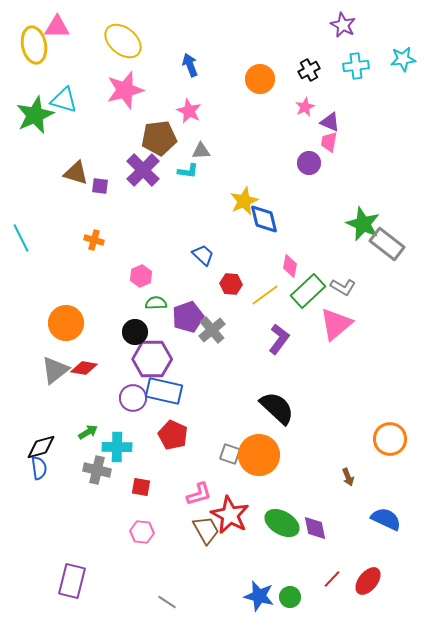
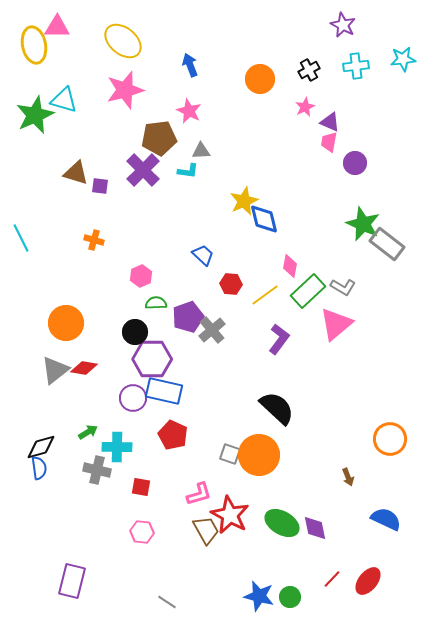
purple circle at (309, 163): moved 46 px right
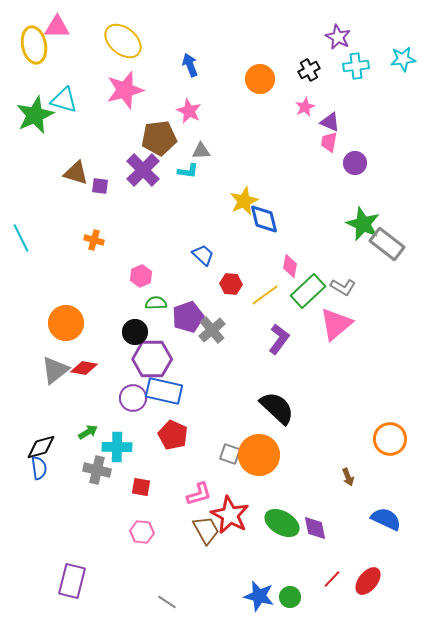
purple star at (343, 25): moved 5 px left, 12 px down
